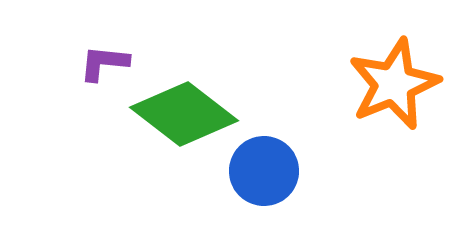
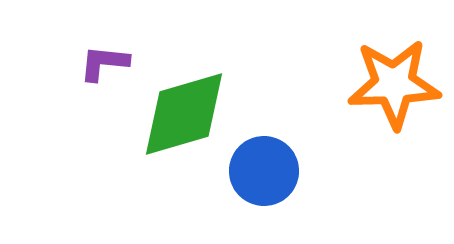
orange star: rotated 20 degrees clockwise
green diamond: rotated 54 degrees counterclockwise
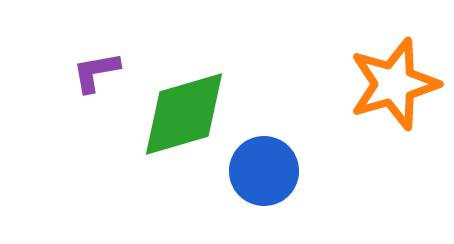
purple L-shape: moved 8 px left, 9 px down; rotated 16 degrees counterclockwise
orange star: rotated 14 degrees counterclockwise
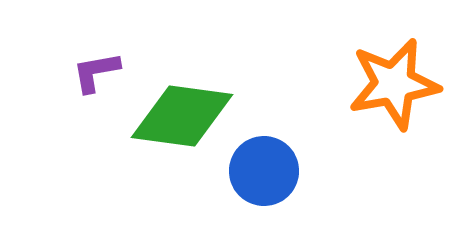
orange star: rotated 6 degrees clockwise
green diamond: moved 2 px left, 2 px down; rotated 24 degrees clockwise
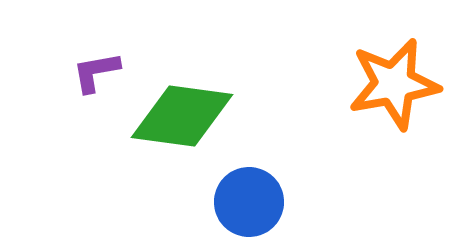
blue circle: moved 15 px left, 31 px down
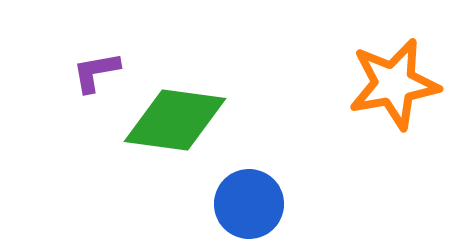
green diamond: moved 7 px left, 4 px down
blue circle: moved 2 px down
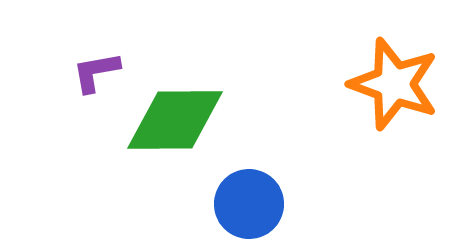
orange star: rotated 30 degrees clockwise
green diamond: rotated 8 degrees counterclockwise
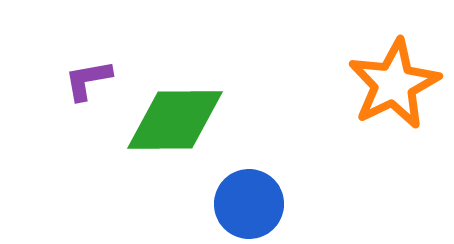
purple L-shape: moved 8 px left, 8 px down
orange star: rotated 26 degrees clockwise
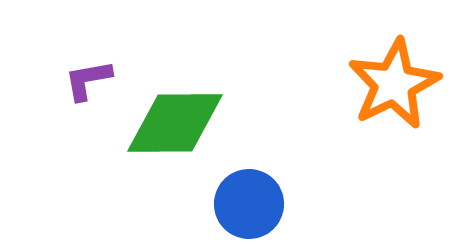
green diamond: moved 3 px down
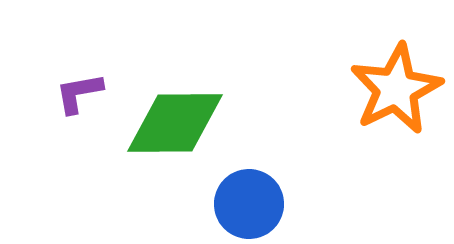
purple L-shape: moved 9 px left, 13 px down
orange star: moved 2 px right, 5 px down
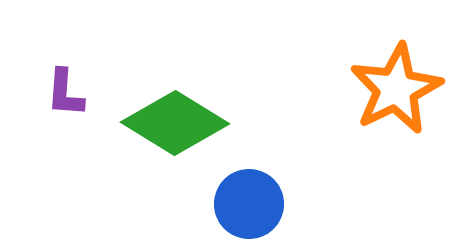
purple L-shape: moved 14 px left; rotated 76 degrees counterclockwise
green diamond: rotated 32 degrees clockwise
